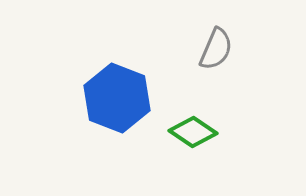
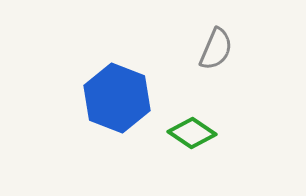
green diamond: moved 1 px left, 1 px down
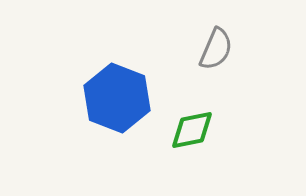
green diamond: moved 3 px up; rotated 45 degrees counterclockwise
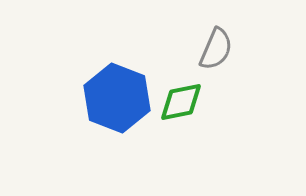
green diamond: moved 11 px left, 28 px up
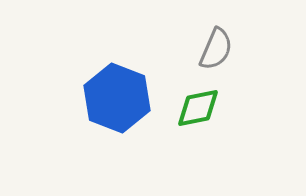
green diamond: moved 17 px right, 6 px down
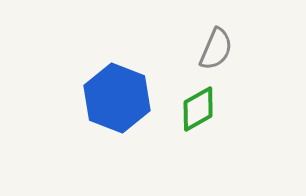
green diamond: moved 1 px down; rotated 18 degrees counterclockwise
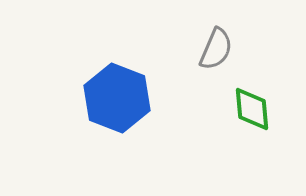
green diamond: moved 54 px right; rotated 66 degrees counterclockwise
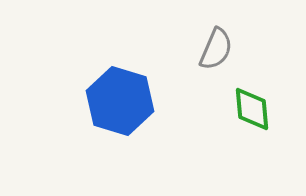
blue hexagon: moved 3 px right, 3 px down; rotated 4 degrees counterclockwise
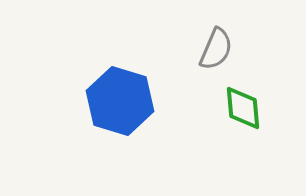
green diamond: moved 9 px left, 1 px up
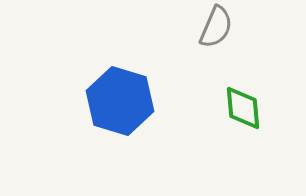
gray semicircle: moved 22 px up
